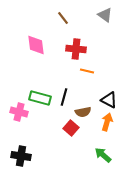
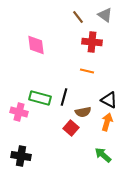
brown line: moved 15 px right, 1 px up
red cross: moved 16 px right, 7 px up
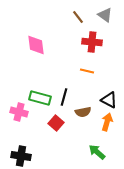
red square: moved 15 px left, 5 px up
green arrow: moved 6 px left, 3 px up
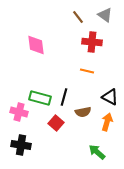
black triangle: moved 1 px right, 3 px up
black cross: moved 11 px up
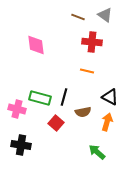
brown line: rotated 32 degrees counterclockwise
pink cross: moved 2 px left, 3 px up
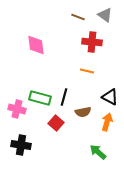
green arrow: moved 1 px right
